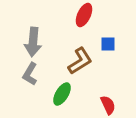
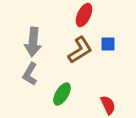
brown L-shape: moved 11 px up
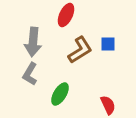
red ellipse: moved 18 px left
green ellipse: moved 2 px left
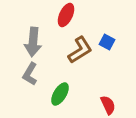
blue square: moved 1 px left, 2 px up; rotated 28 degrees clockwise
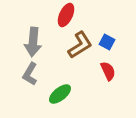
brown L-shape: moved 5 px up
green ellipse: rotated 20 degrees clockwise
red semicircle: moved 34 px up
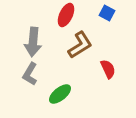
blue square: moved 29 px up
red semicircle: moved 2 px up
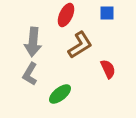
blue square: rotated 28 degrees counterclockwise
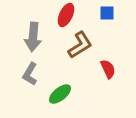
gray arrow: moved 5 px up
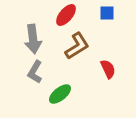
red ellipse: rotated 15 degrees clockwise
gray arrow: moved 2 px down; rotated 12 degrees counterclockwise
brown L-shape: moved 3 px left, 1 px down
gray L-shape: moved 5 px right, 2 px up
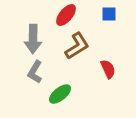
blue square: moved 2 px right, 1 px down
gray arrow: rotated 8 degrees clockwise
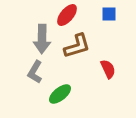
red ellipse: moved 1 px right
gray arrow: moved 9 px right
brown L-shape: rotated 16 degrees clockwise
